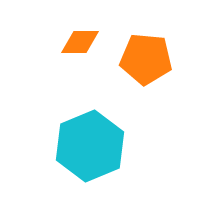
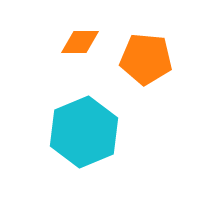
cyan hexagon: moved 6 px left, 14 px up
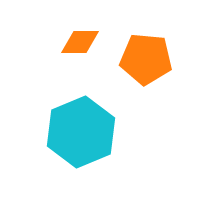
cyan hexagon: moved 3 px left
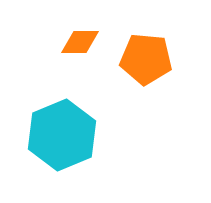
cyan hexagon: moved 19 px left, 3 px down
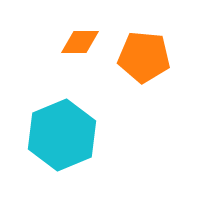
orange pentagon: moved 2 px left, 2 px up
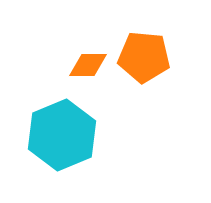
orange diamond: moved 8 px right, 23 px down
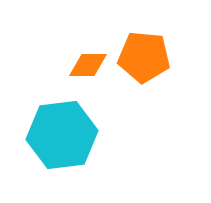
cyan hexagon: rotated 16 degrees clockwise
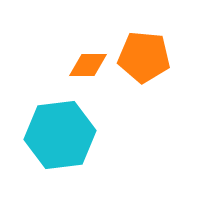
cyan hexagon: moved 2 px left
